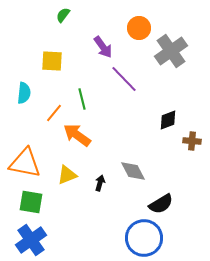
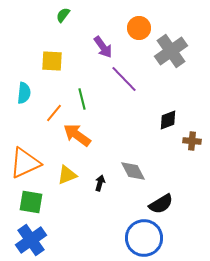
orange triangle: rotated 36 degrees counterclockwise
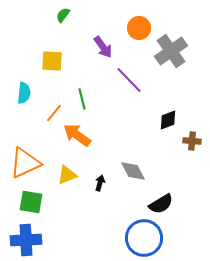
purple line: moved 5 px right, 1 px down
blue cross: moved 5 px left; rotated 32 degrees clockwise
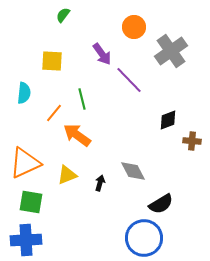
orange circle: moved 5 px left, 1 px up
purple arrow: moved 1 px left, 7 px down
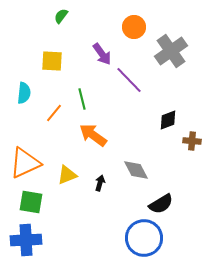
green semicircle: moved 2 px left, 1 px down
orange arrow: moved 16 px right
gray diamond: moved 3 px right, 1 px up
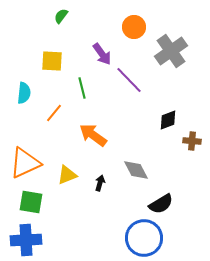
green line: moved 11 px up
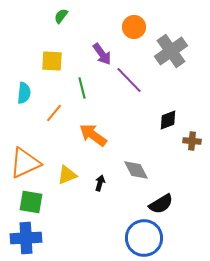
blue cross: moved 2 px up
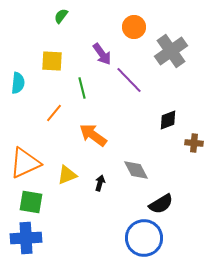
cyan semicircle: moved 6 px left, 10 px up
brown cross: moved 2 px right, 2 px down
